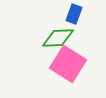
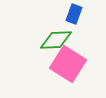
green diamond: moved 2 px left, 2 px down
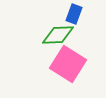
green diamond: moved 2 px right, 5 px up
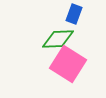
green diamond: moved 4 px down
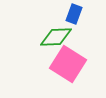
green diamond: moved 2 px left, 2 px up
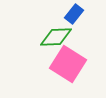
blue rectangle: rotated 18 degrees clockwise
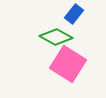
green diamond: rotated 32 degrees clockwise
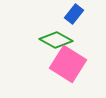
green diamond: moved 3 px down
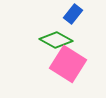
blue rectangle: moved 1 px left
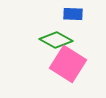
blue rectangle: rotated 54 degrees clockwise
